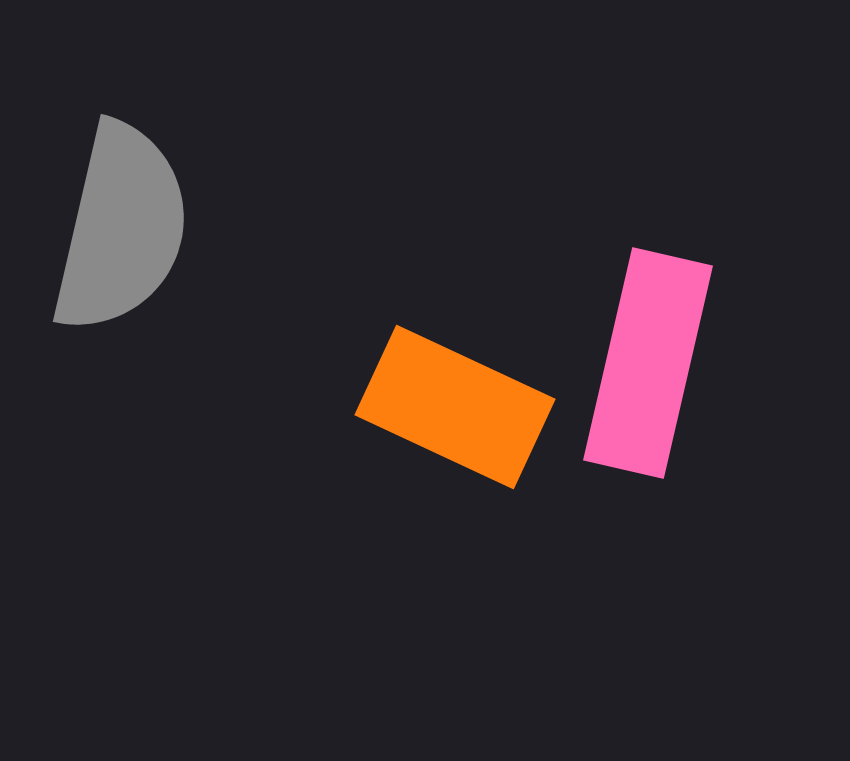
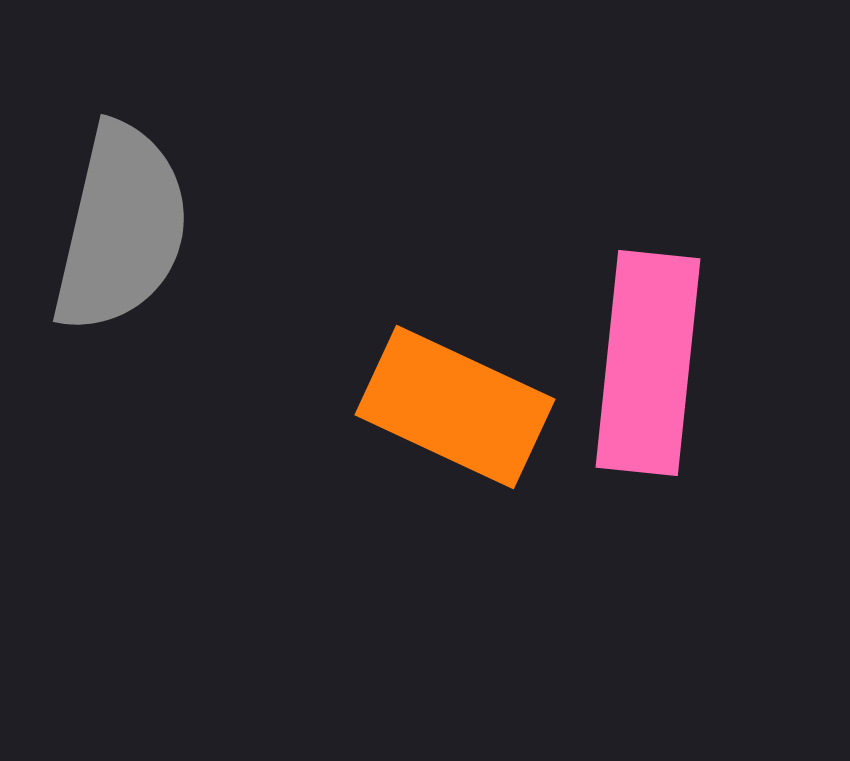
pink rectangle: rotated 7 degrees counterclockwise
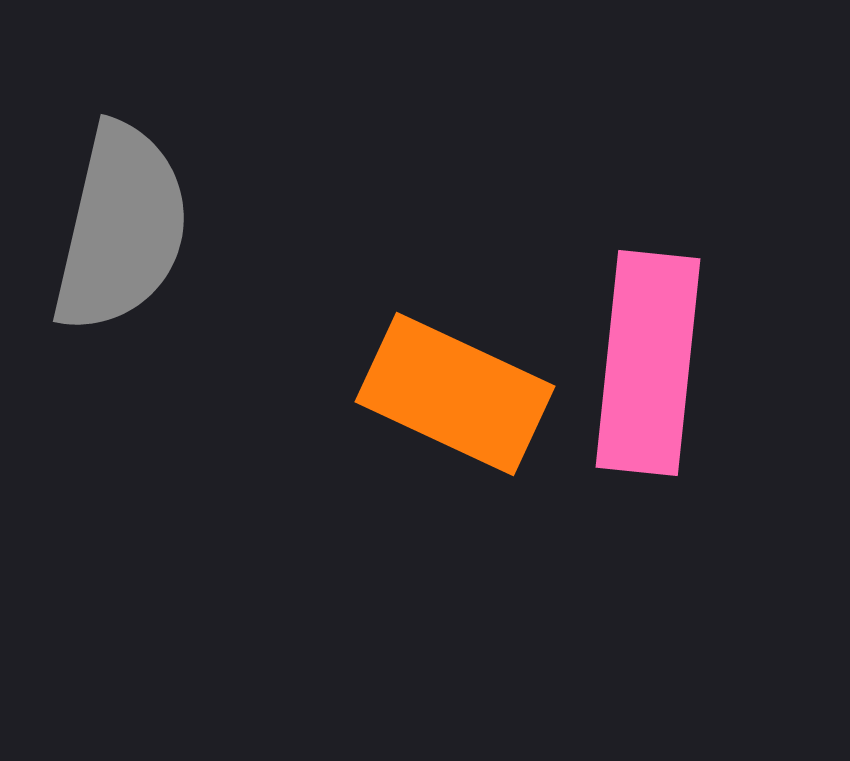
orange rectangle: moved 13 px up
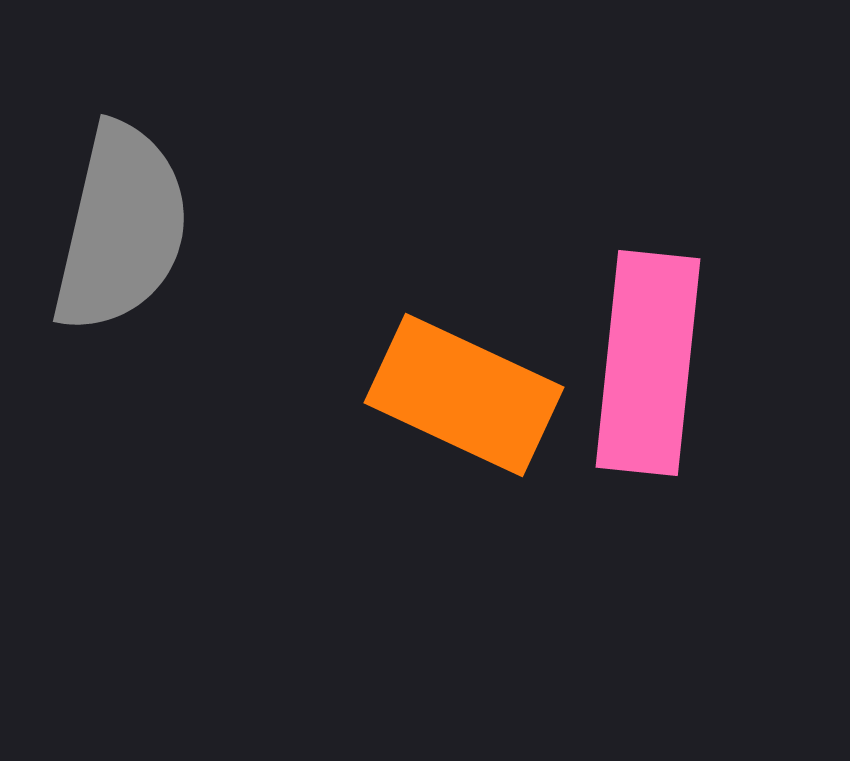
orange rectangle: moved 9 px right, 1 px down
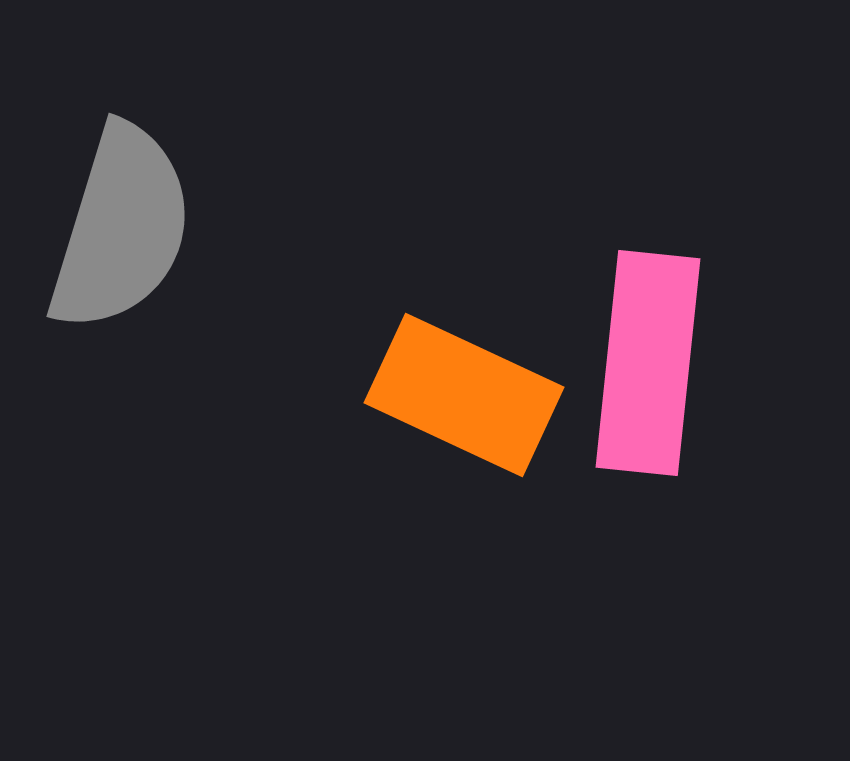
gray semicircle: rotated 4 degrees clockwise
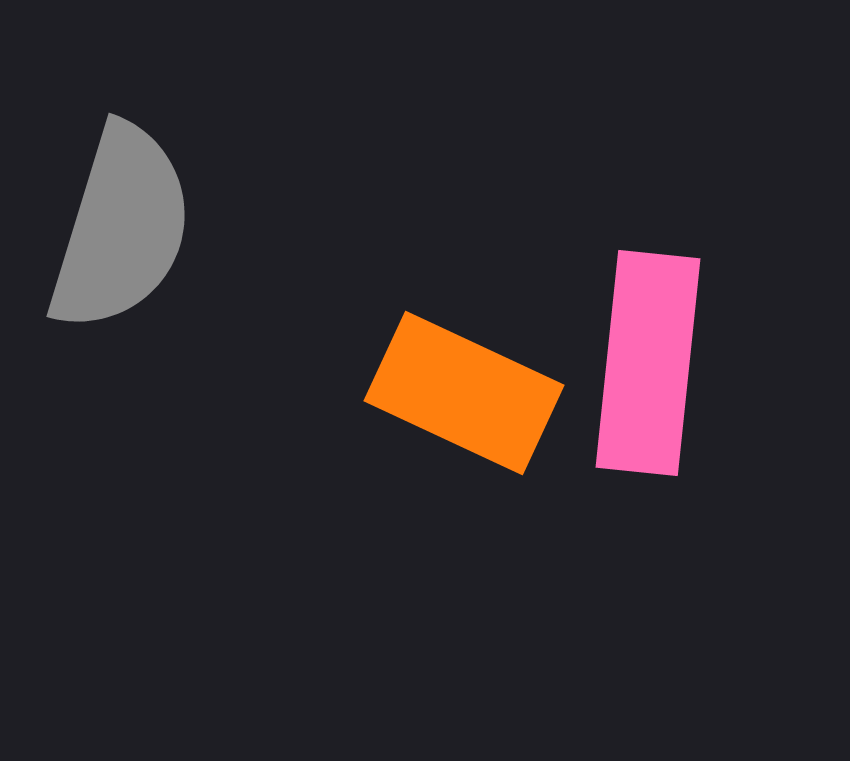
orange rectangle: moved 2 px up
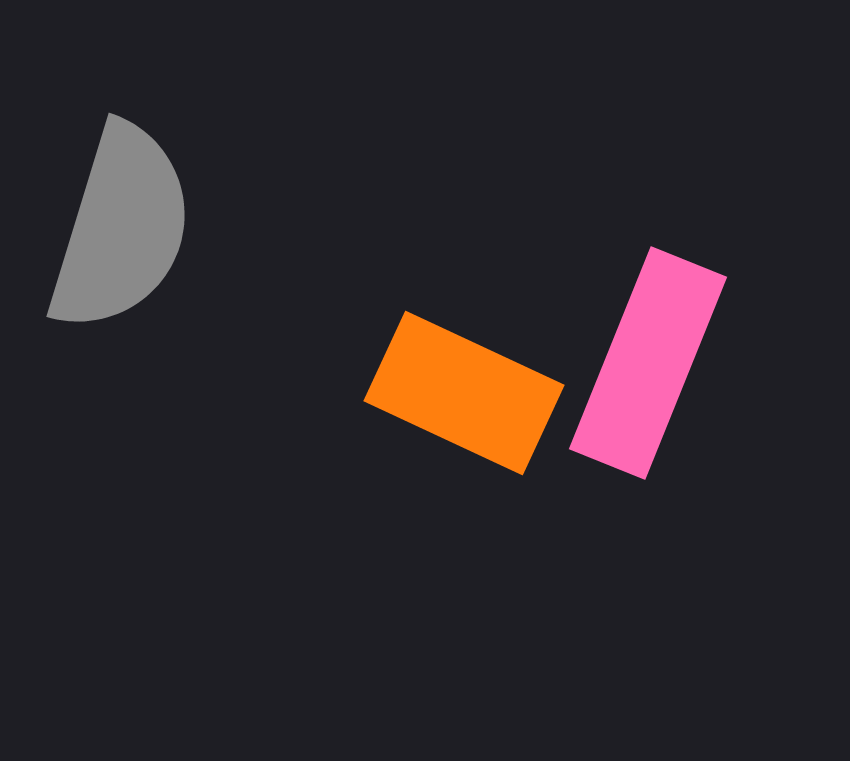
pink rectangle: rotated 16 degrees clockwise
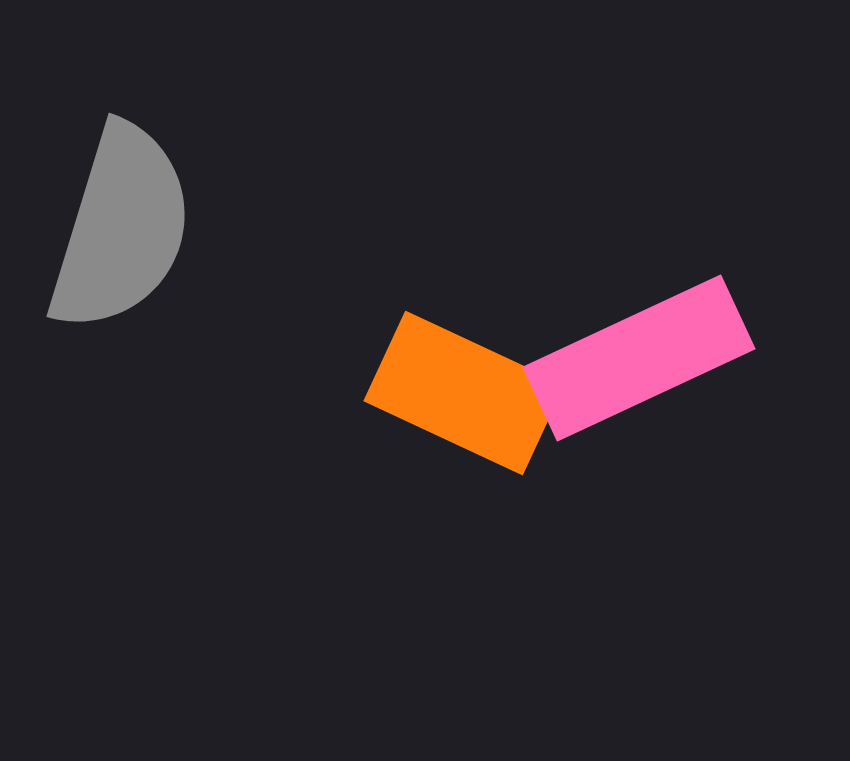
pink rectangle: moved 9 px left, 5 px up; rotated 43 degrees clockwise
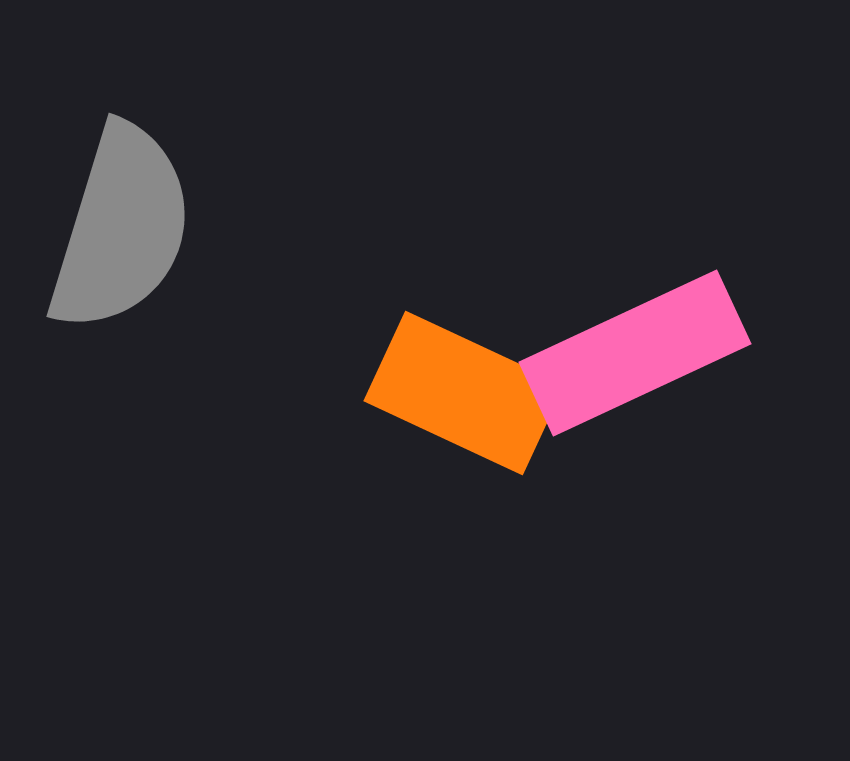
pink rectangle: moved 4 px left, 5 px up
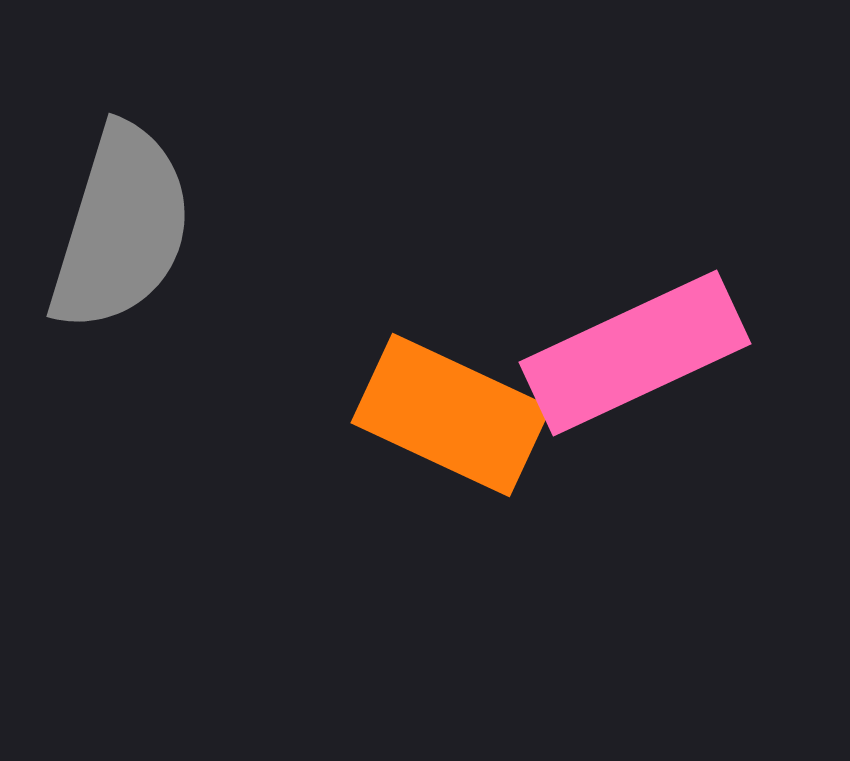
orange rectangle: moved 13 px left, 22 px down
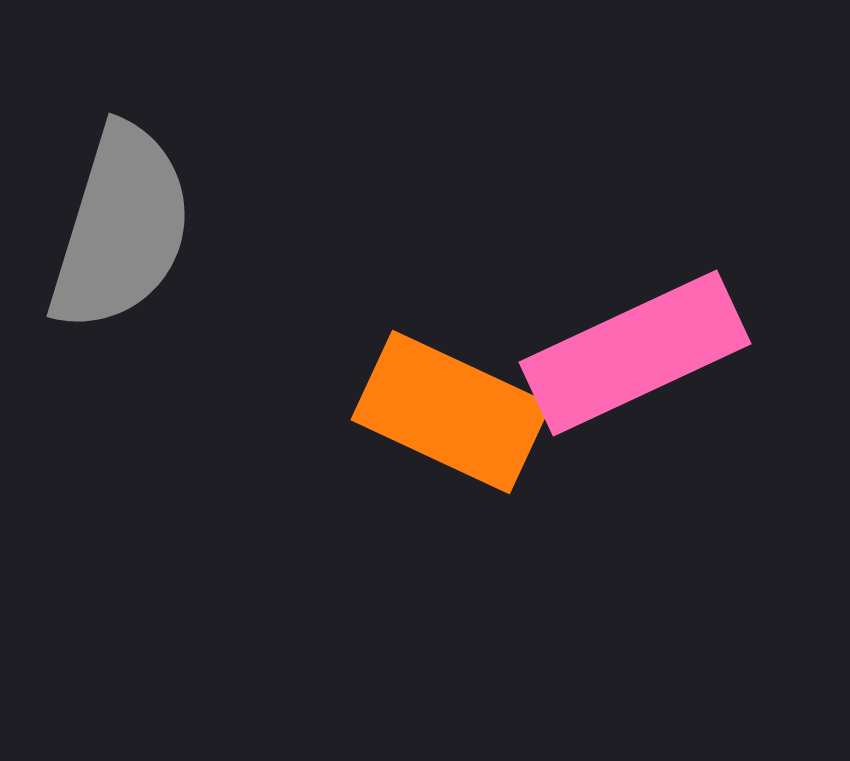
orange rectangle: moved 3 px up
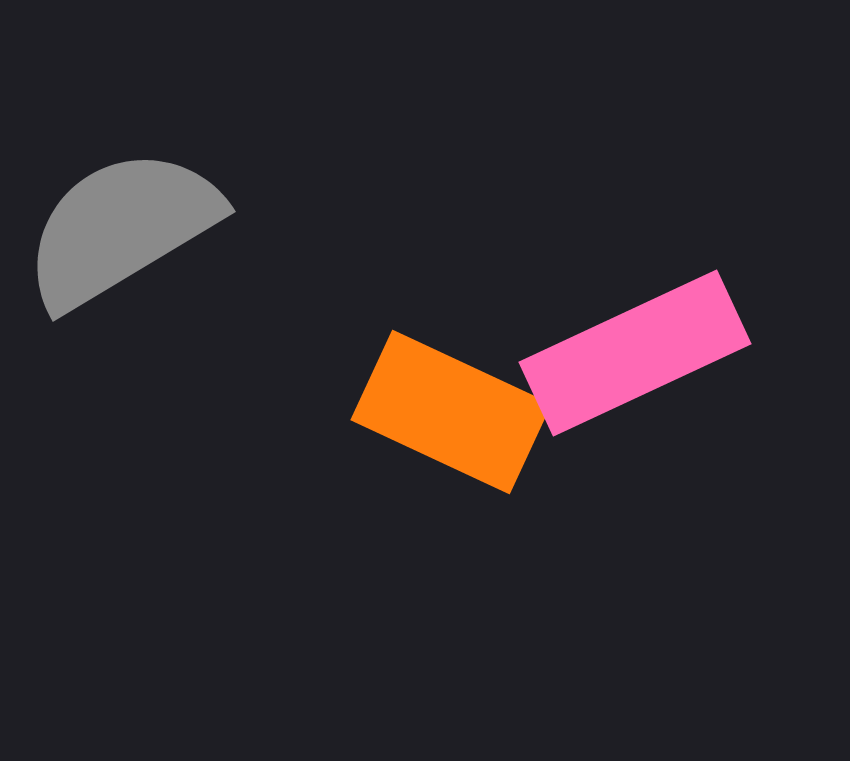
gray semicircle: rotated 138 degrees counterclockwise
